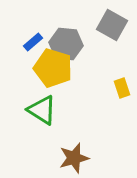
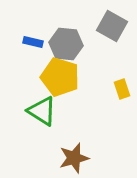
gray square: moved 1 px down
blue rectangle: rotated 54 degrees clockwise
yellow pentagon: moved 7 px right, 9 px down
yellow rectangle: moved 1 px down
green triangle: moved 1 px down
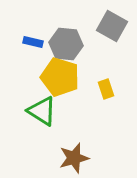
yellow rectangle: moved 16 px left
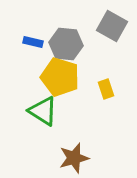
green triangle: moved 1 px right
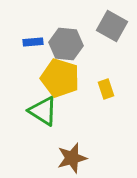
blue rectangle: rotated 18 degrees counterclockwise
yellow pentagon: moved 1 px down
brown star: moved 2 px left
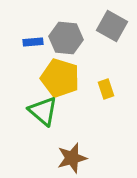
gray hexagon: moved 6 px up
green triangle: rotated 8 degrees clockwise
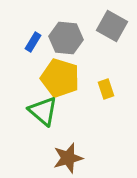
blue rectangle: rotated 54 degrees counterclockwise
brown star: moved 4 px left
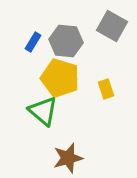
gray hexagon: moved 3 px down
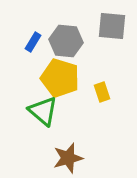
gray square: rotated 24 degrees counterclockwise
yellow rectangle: moved 4 px left, 3 px down
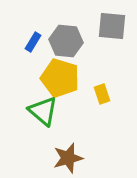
yellow rectangle: moved 2 px down
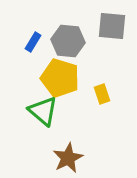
gray hexagon: moved 2 px right
brown star: rotated 12 degrees counterclockwise
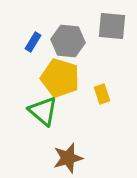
brown star: rotated 12 degrees clockwise
